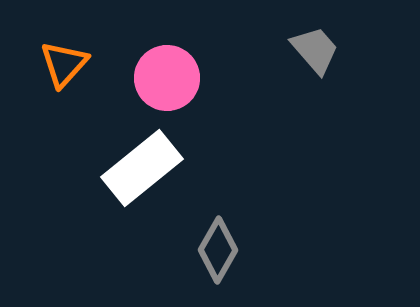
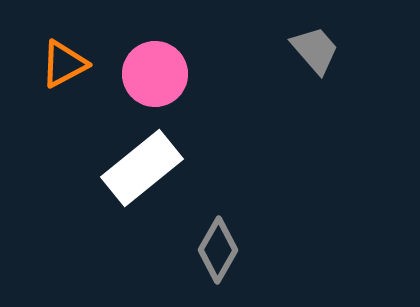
orange triangle: rotated 20 degrees clockwise
pink circle: moved 12 px left, 4 px up
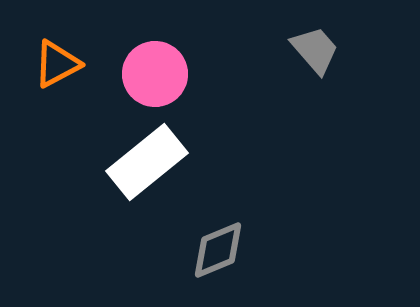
orange triangle: moved 7 px left
white rectangle: moved 5 px right, 6 px up
gray diamond: rotated 38 degrees clockwise
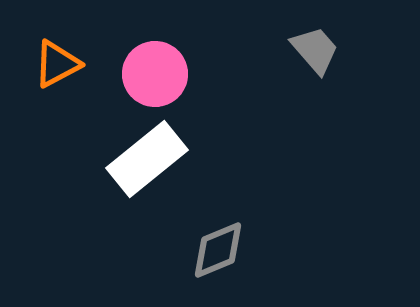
white rectangle: moved 3 px up
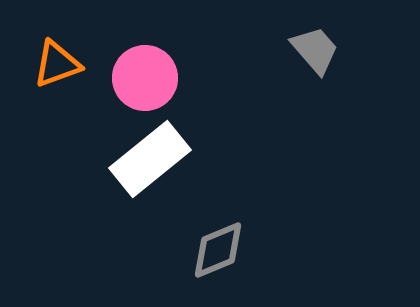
orange triangle: rotated 8 degrees clockwise
pink circle: moved 10 px left, 4 px down
white rectangle: moved 3 px right
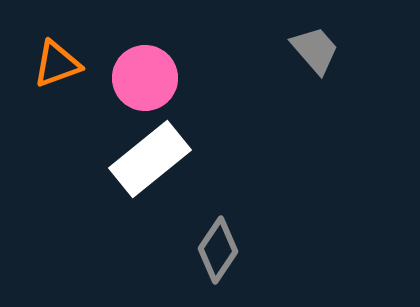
gray diamond: rotated 34 degrees counterclockwise
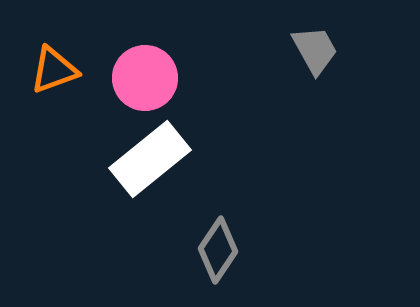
gray trapezoid: rotated 12 degrees clockwise
orange triangle: moved 3 px left, 6 px down
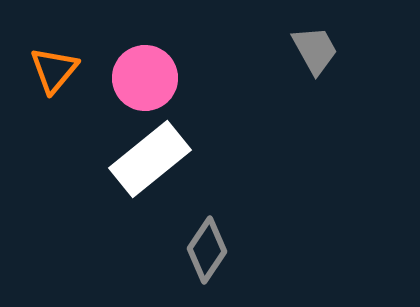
orange triangle: rotated 30 degrees counterclockwise
gray diamond: moved 11 px left
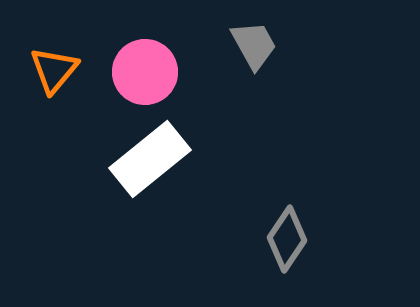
gray trapezoid: moved 61 px left, 5 px up
pink circle: moved 6 px up
gray diamond: moved 80 px right, 11 px up
